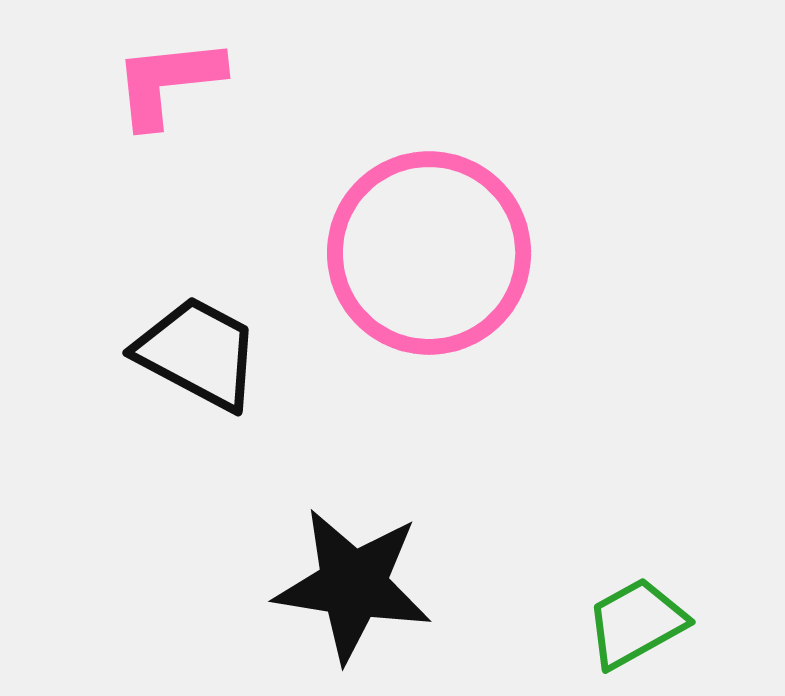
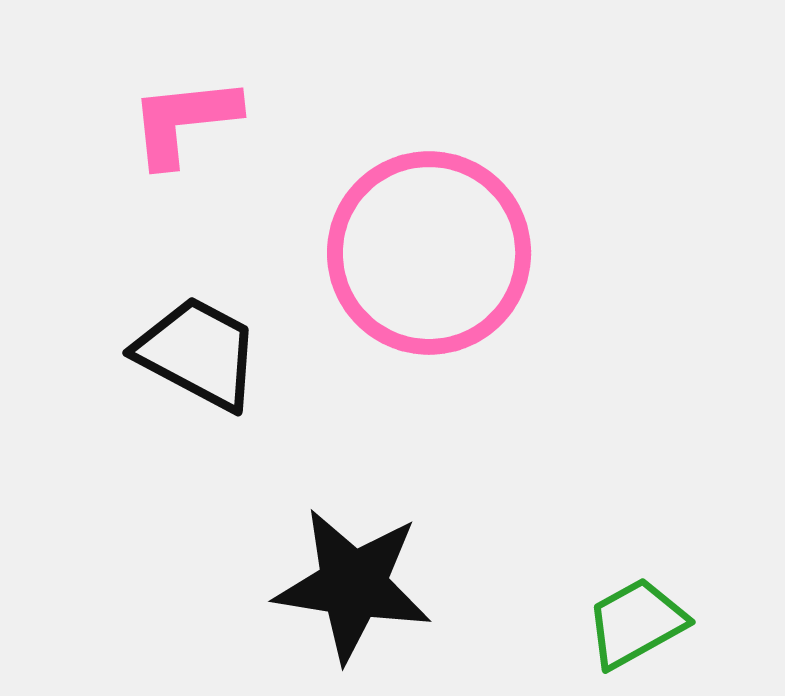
pink L-shape: moved 16 px right, 39 px down
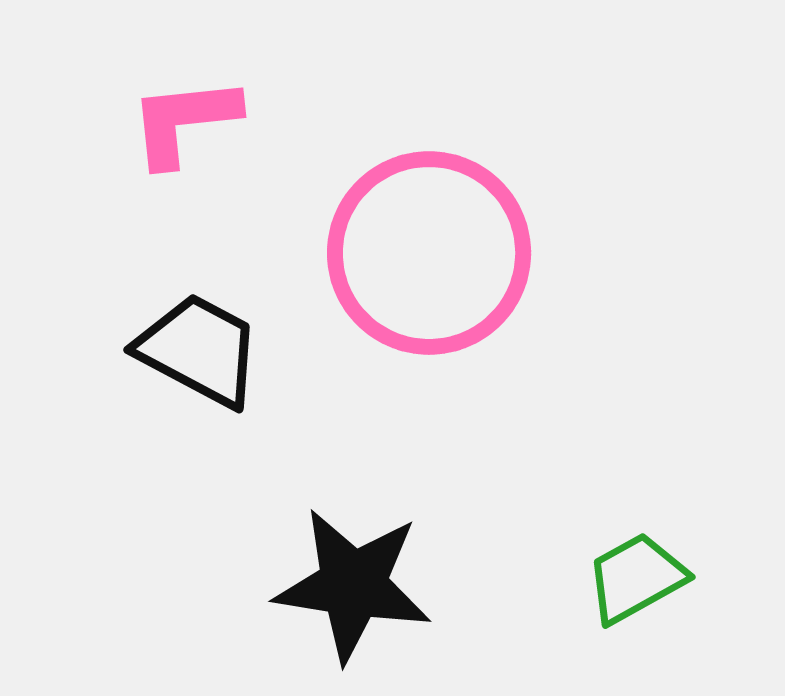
black trapezoid: moved 1 px right, 3 px up
green trapezoid: moved 45 px up
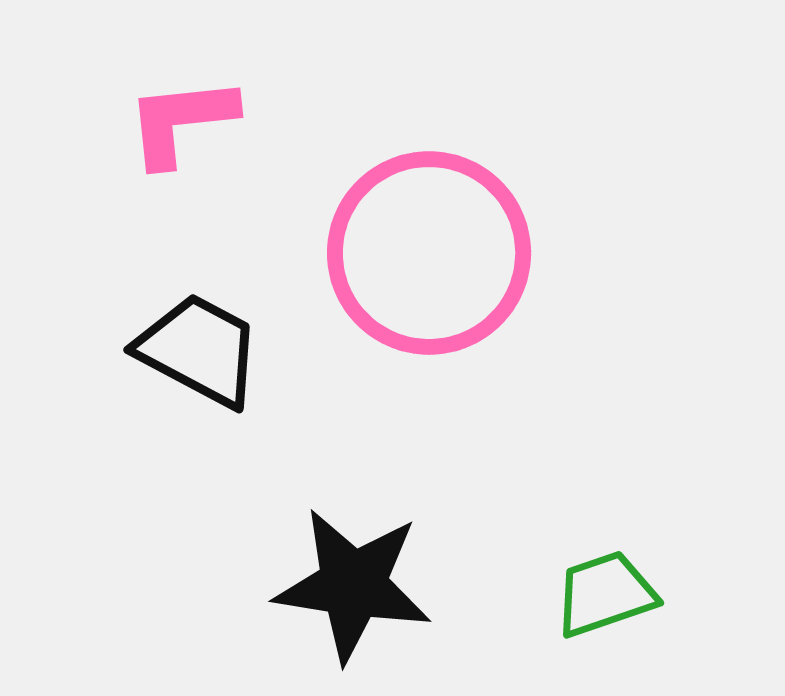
pink L-shape: moved 3 px left
green trapezoid: moved 31 px left, 16 px down; rotated 10 degrees clockwise
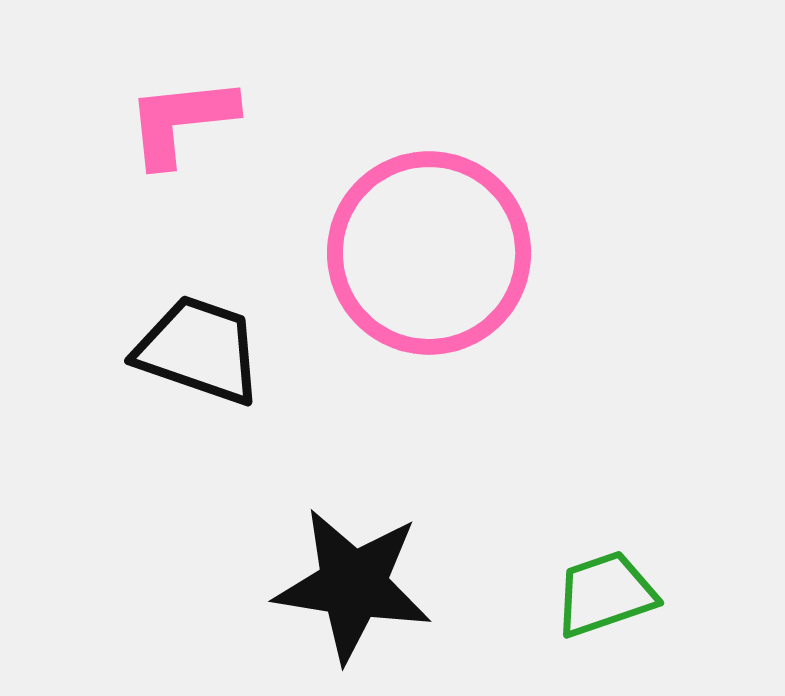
black trapezoid: rotated 9 degrees counterclockwise
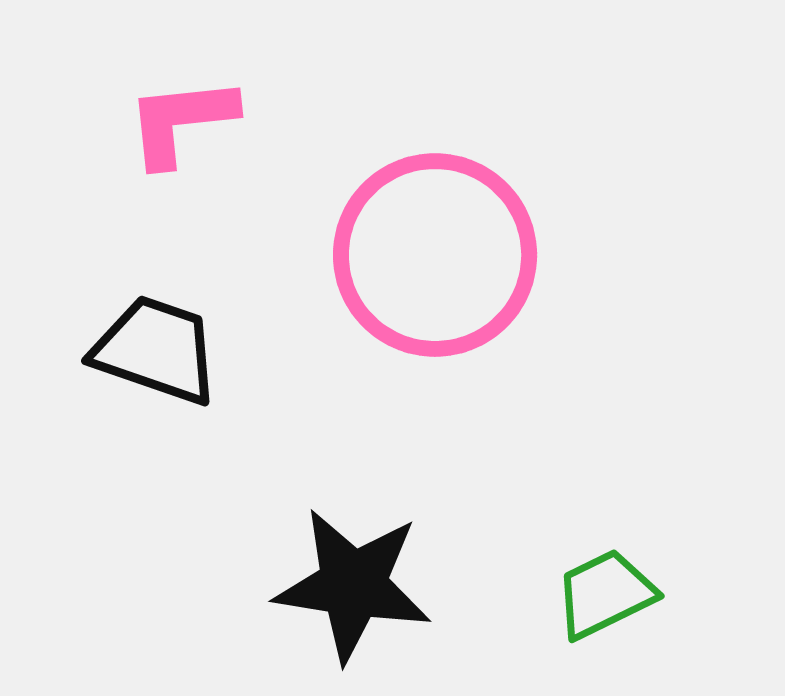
pink circle: moved 6 px right, 2 px down
black trapezoid: moved 43 px left
green trapezoid: rotated 7 degrees counterclockwise
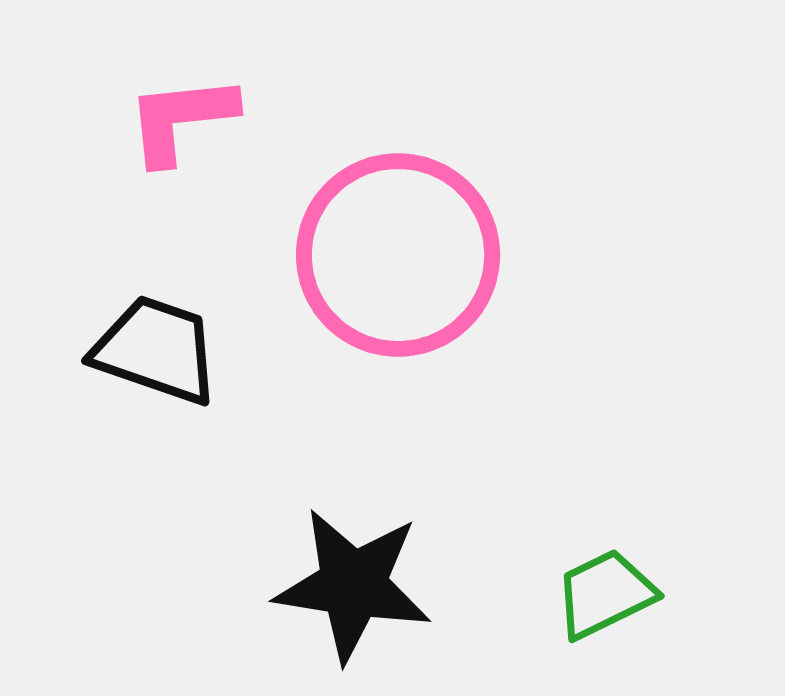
pink L-shape: moved 2 px up
pink circle: moved 37 px left
